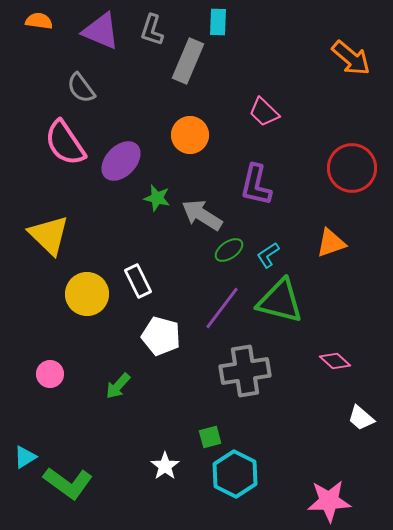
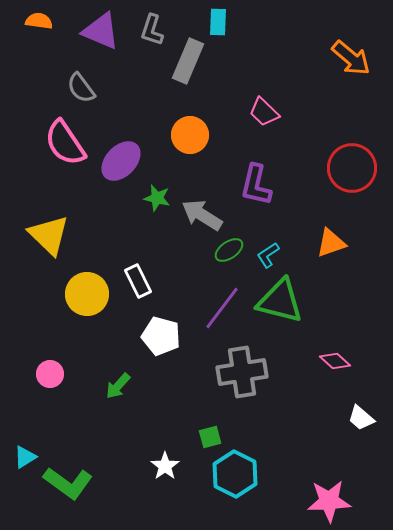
gray cross: moved 3 px left, 1 px down
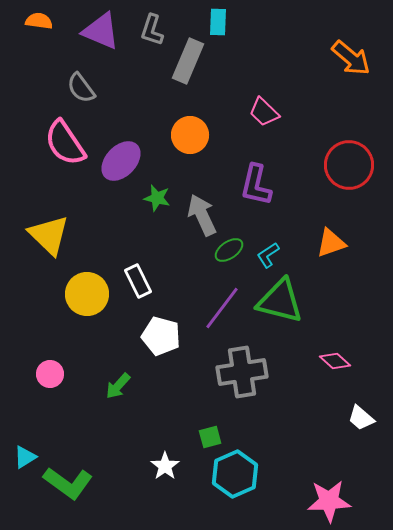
red circle: moved 3 px left, 3 px up
gray arrow: rotated 33 degrees clockwise
cyan hexagon: rotated 9 degrees clockwise
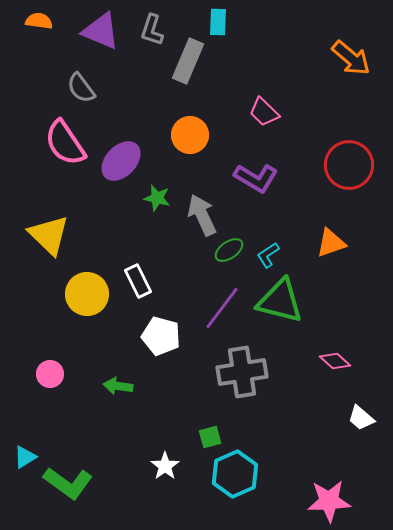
purple L-shape: moved 7 px up; rotated 72 degrees counterclockwise
green arrow: rotated 56 degrees clockwise
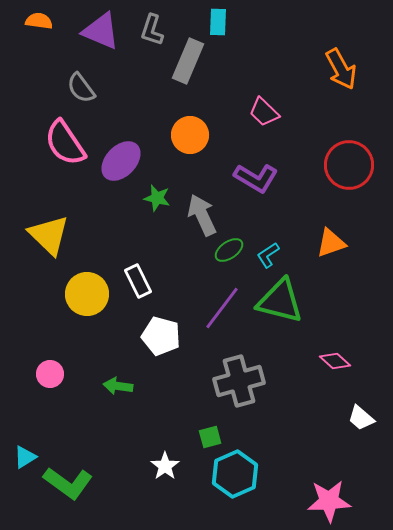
orange arrow: moved 10 px left, 11 px down; rotated 21 degrees clockwise
gray cross: moved 3 px left, 9 px down; rotated 6 degrees counterclockwise
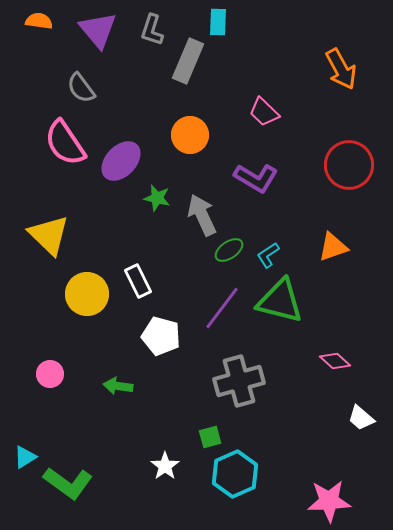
purple triangle: moved 3 px left, 1 px up; rotated 27 degrees clockwise
orange triangle: moved 2 px right, 4 px down
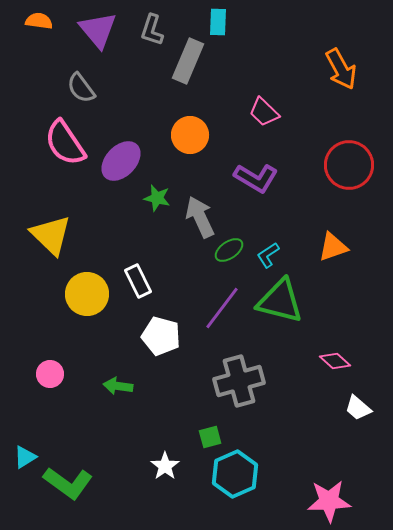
gray arrow: moved 2 px left, 2 px down
yellow triangle: moved 2 px right
white trapezoid: moved 3 px left, 10 px up
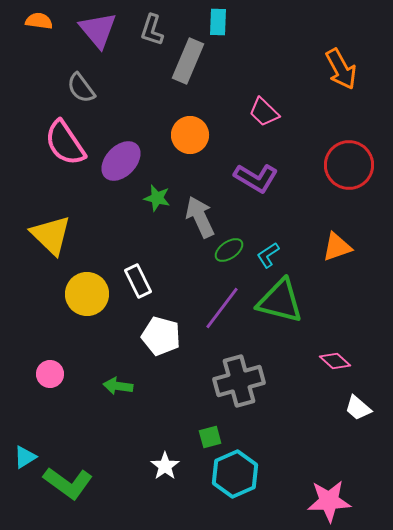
orange triangle: moved 4 px right
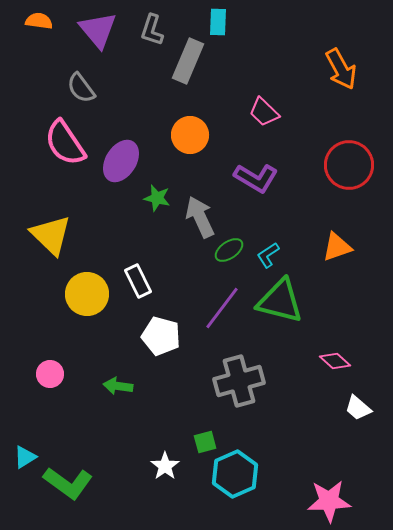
purple ellipse: rotated 12 degrees counterclockwise
green square: moved 5 px left, 5 px down
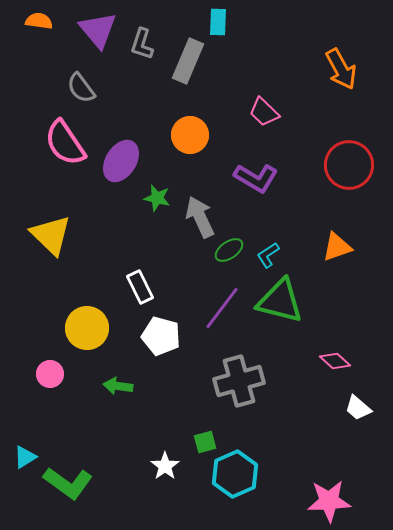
gray L-shape: moved 10 px left, 14 px down
white rectangle: moved 2 px right, 6 px down
yellow circle: moved 34 px down
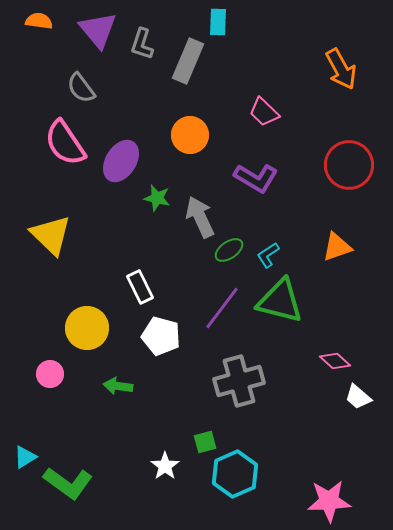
white trapezoid: moved 11 px up
